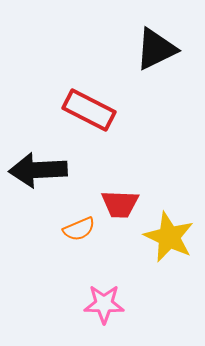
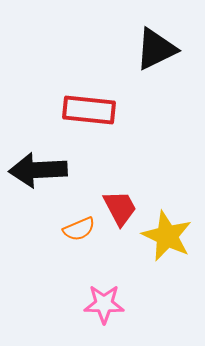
red rectangle: rotated 21 degrees counterclockwise
red trapezoid: moved 4 px down; rotated 120 degrees counterclockwise
yellow star: moved 2 px left, 1 px up
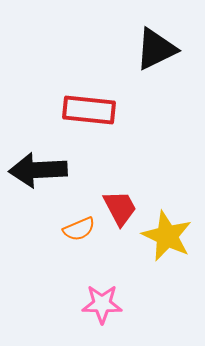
pink star: moved 2 px left
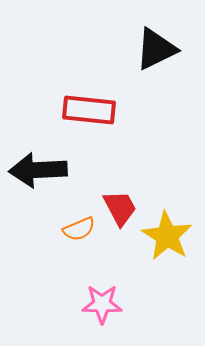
yellow star: rotated 6 degrees clockwise
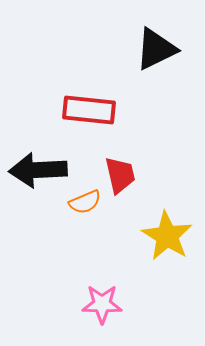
red trapezoid: moved 33 px up; rotated 15 degrees clockwise
orange semicircle: moved 6 px right, 27 px up
